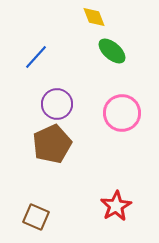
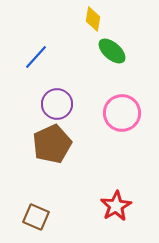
yellow diamond: moved 1 px left, 2 px down; rotated 30 degrees clockwise
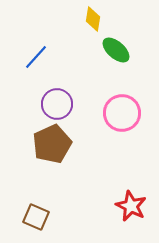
green ellipse: moved 4 px right, 1 px up
red star: moved 15 px right; rotated 16 degrees counterclockwise
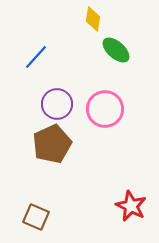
pink circle: moved 17 px left, 4 px up
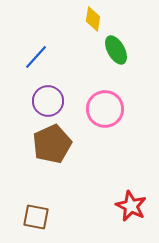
green ellipse: rotated 20 degrees clockwise
purple circle: moved 9 px left, 3 px up
brown square: rotated 12 degrees counterclockwise
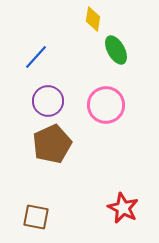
pink circle: moved 1 px right, 4 px up
red star: moved 8 px left, 2 px down
